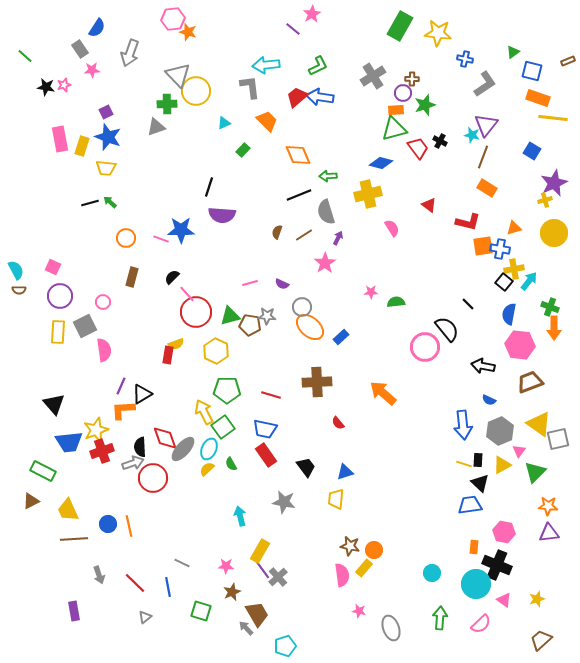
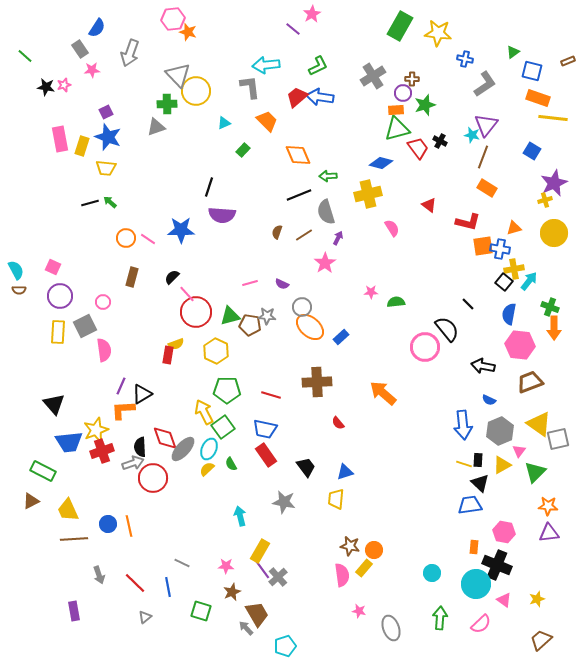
green triangle at (394, 129): moved 3 px right
pink line at (161, 239): moved 13 px left; rotated 14 degrees clockwise
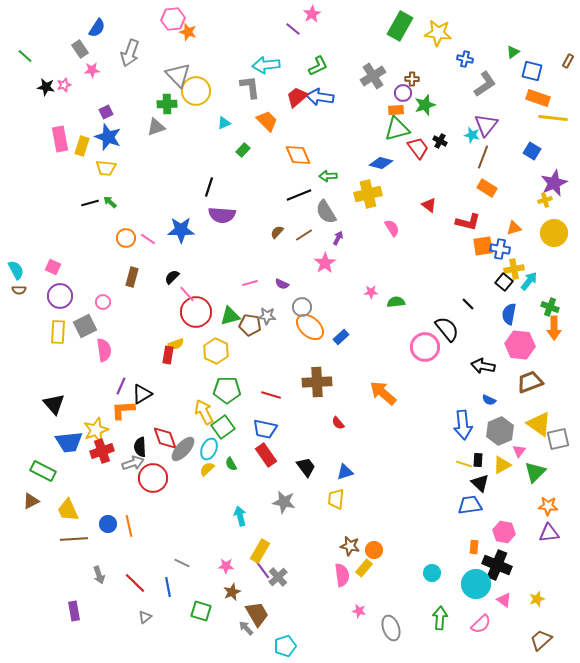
brown rectangle at (568, 61): rotated 40 degrees counterclockwise
gray semicircle at (326, 212): rotated 15 degrees counterclockwise
brown semicircle at (277, 232): rotated 24 degrees clockwise
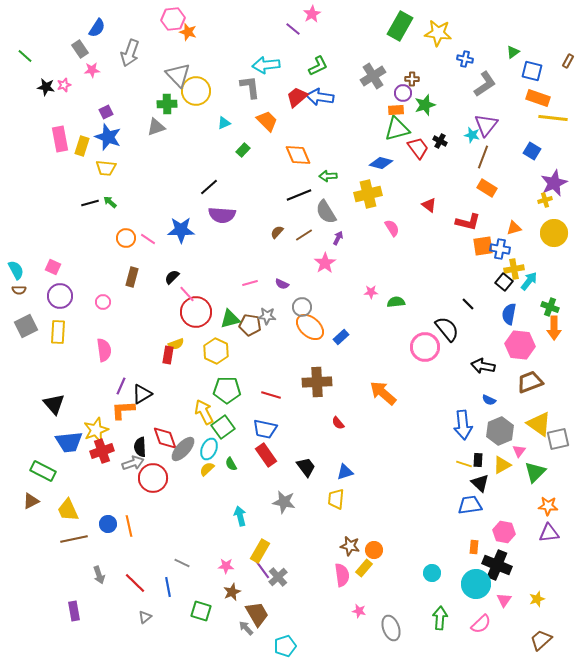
black line at (209, 187): rotated 30 degrees clockwise
green triangle at (230, 316): moved 3 px down
gray square at (85, 326): moved 59 px left
brown line at (74, 539): rotated 8 degrees counterclockwise
pink triangle at (504, 600): rotated 28 degrees clockwise
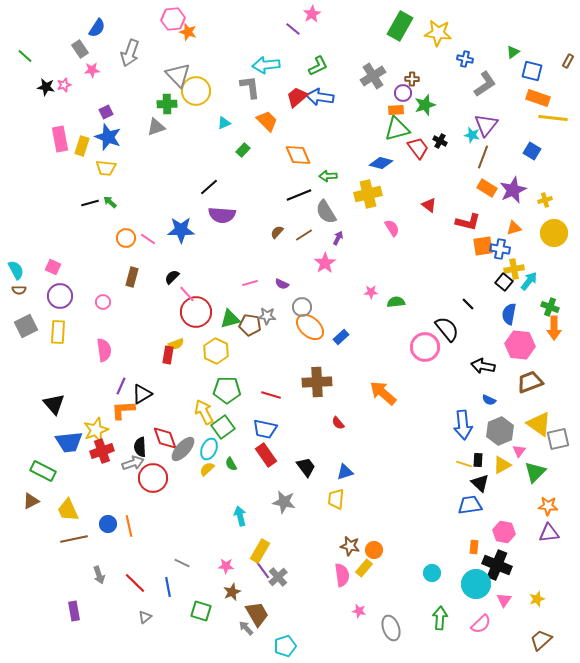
purple star at (554, 183): moved 41 px left, 7 px down
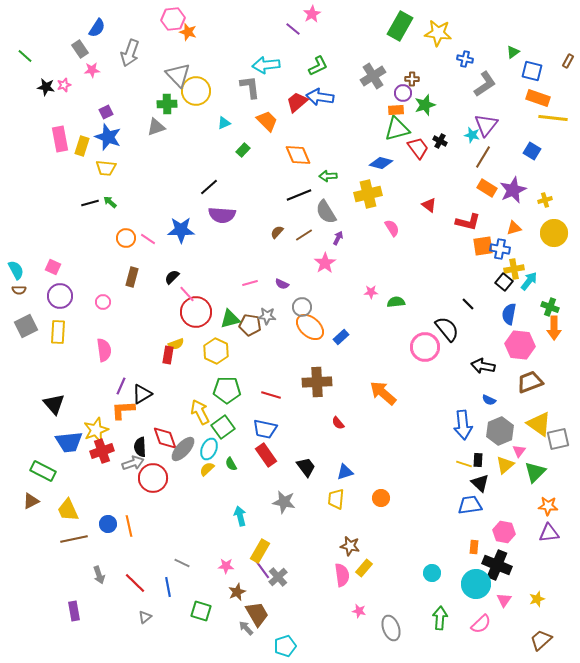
red trapezoid at (297, 97): moved 5 px down
brown line at (483, 157): rotated 10 degrees clockwise
yellow arrow at (204, 412): moved 4 px left
yellow triangle at (502, 465): moved 3 px right; rotated 12 degrees counterclockwise
orange circle at (374, 550): moved 7 px right, 52 px up
brown star at (232, 592): moved 5 px right
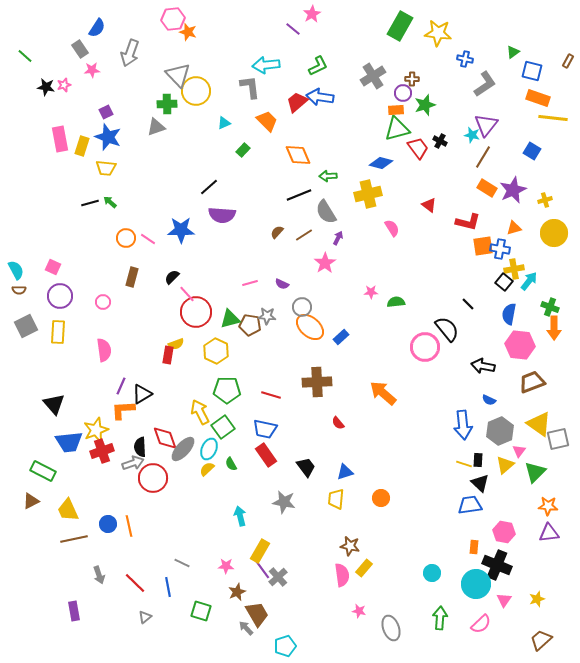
brown trapezoid at (530, 382): moved 2 px right
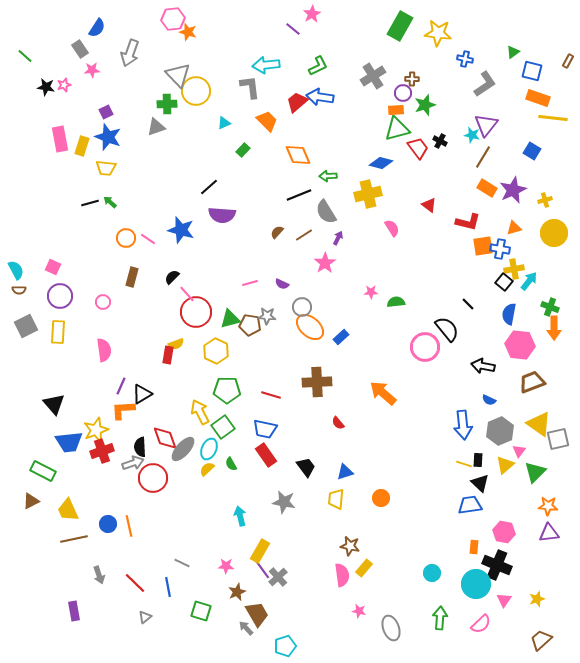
blue star at (181, 230): rotated 16 degrees clockwise
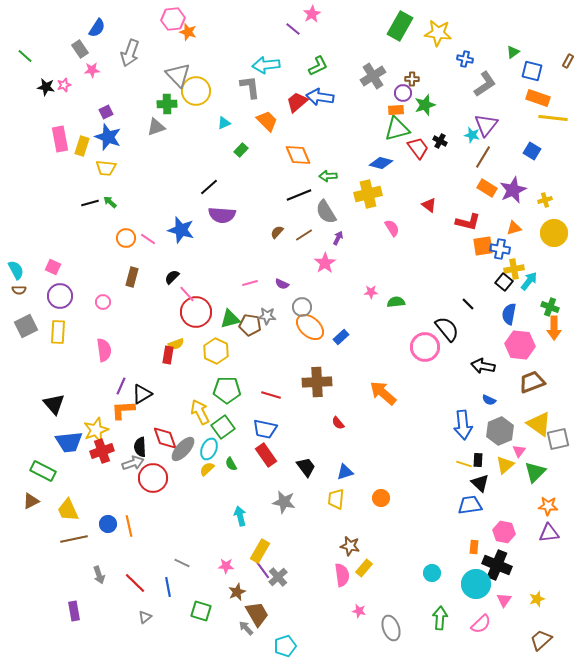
green rectangle at (243, 150): moved 2 px left
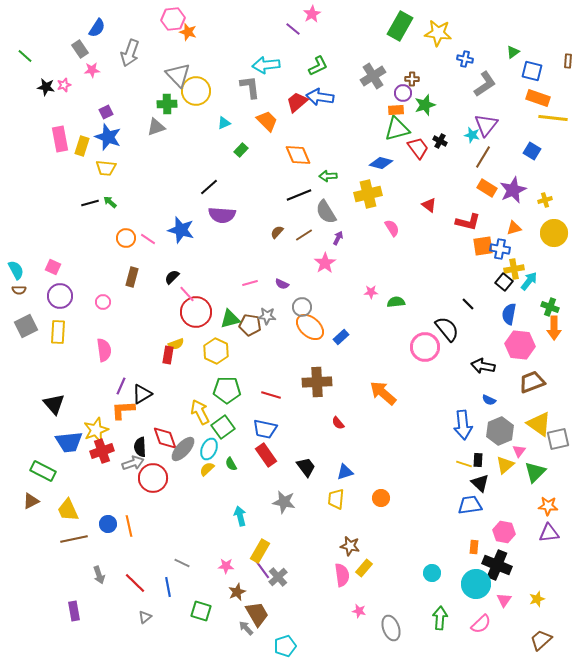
brown rectangle at (568, 61): rotated 24 degrees counterclockwise
